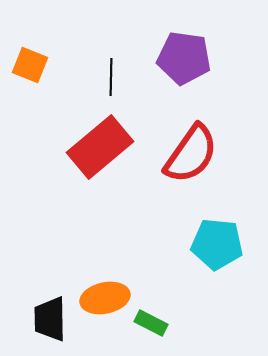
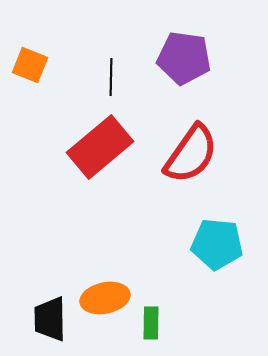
green rectangle: rotated 64 degrees clockwise
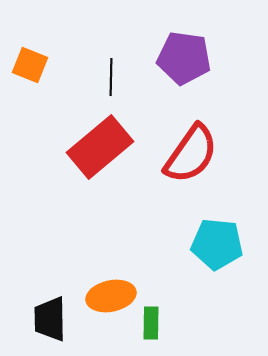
orange ellipse: moved 6 px right, 2 px up
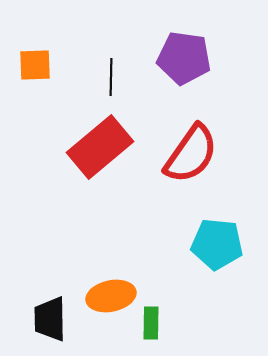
orange square: moved 5 px right; rotated 24 degrees counterclockwise
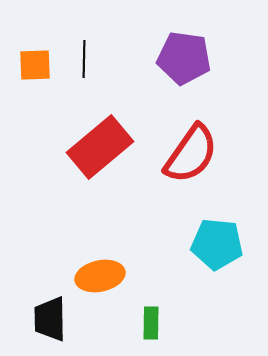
black line: moved 27 px left, 18 px up
orange ellipse: moved 11 px left, 20 px up
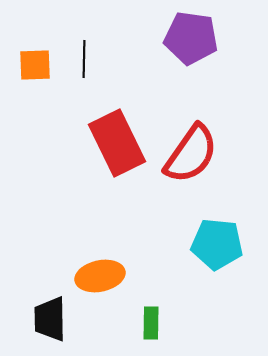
purple pentagon: moved 7 px right, 20 px up
red rectangle: moved 17 px right, 4 px up; rotated 76 degrees counterclockwise
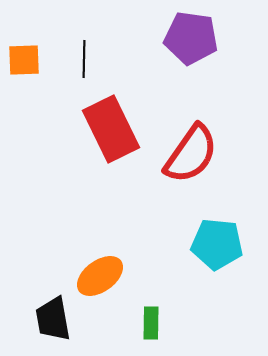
orange square: moved 11 px left, 5 px up
red rectangle: moved 6 px left, 14 px up
orange ellipse: rotated 24 degrees counterclockwise
black trapezoid: moved 3 px right; rotated 9 degrees counterclockwise
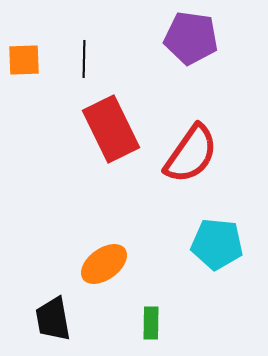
orange ellipse: moved 4 px right, 12 px up
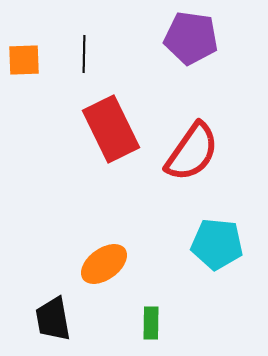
black line: moved 5 px up
red semicircle: moved 1 px right, 2 px up
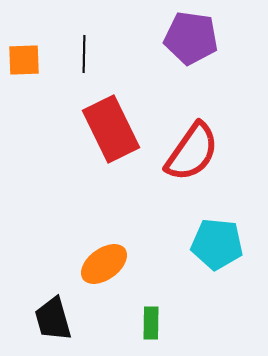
black trapezoid: rotated 6 degrees counterclockwise
